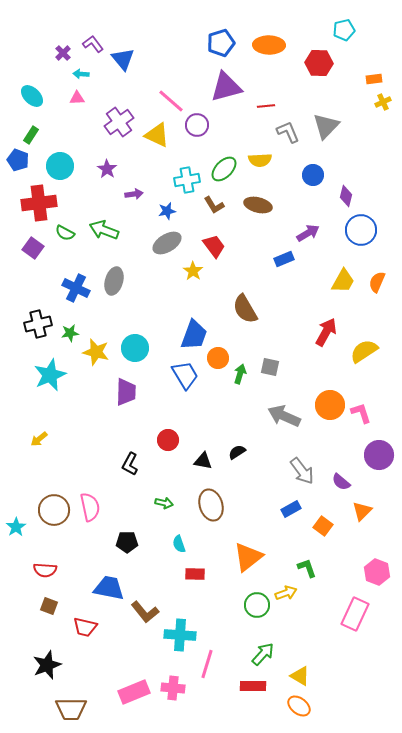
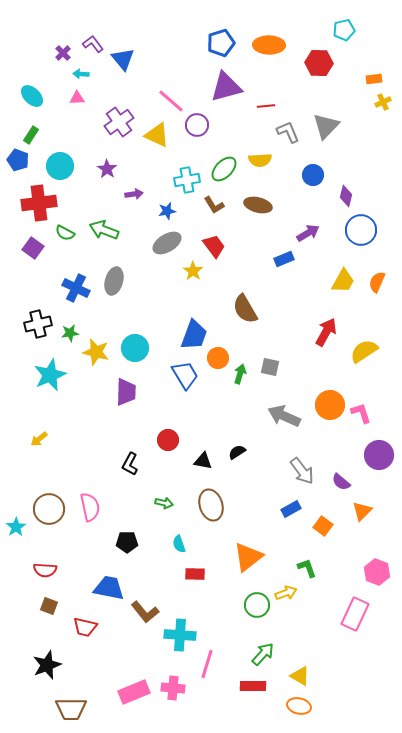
brown circle at (54, 510): moved 5 px left, 1 px up
orange ellipse at (299, 706): rotated 25 degrees counterclockwise
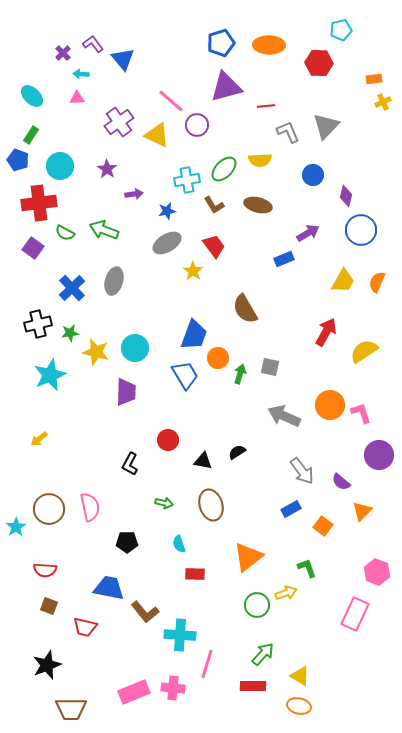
cyan pentagon at (344, 30): moved 3 px left
blue cross at (76, 288): moved 4 px left; rotated 20 degrees clockwise
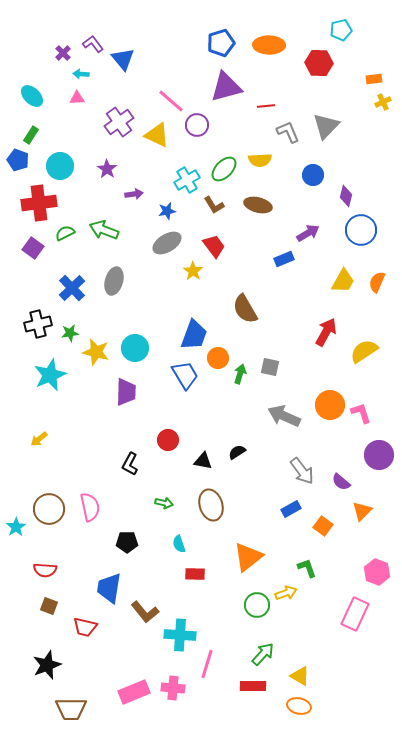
cyan cross at (187, 180): rotated 20 degrees counterclockwise
green semicircle at (65, 233): rotated 126 degrees clockwise
blue trapezoid at (109, 588): rotated 92 degrees counterclockwise
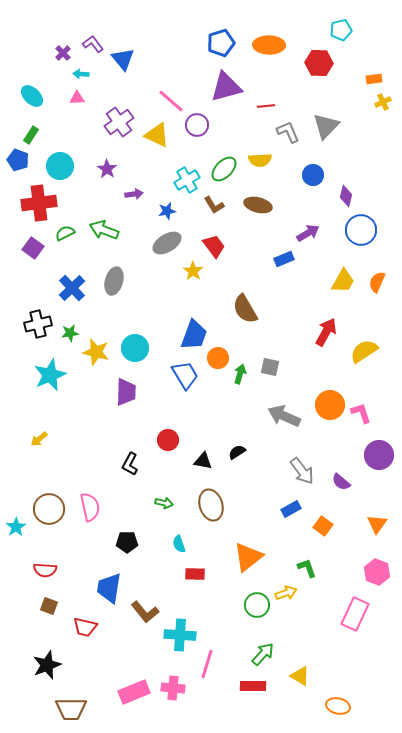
orange triangle at (362, 511): moved 15 px right, 13 px down; rotated 10 degrees counterclockwise
orange ellipse at (299, 706): moved 39 px right
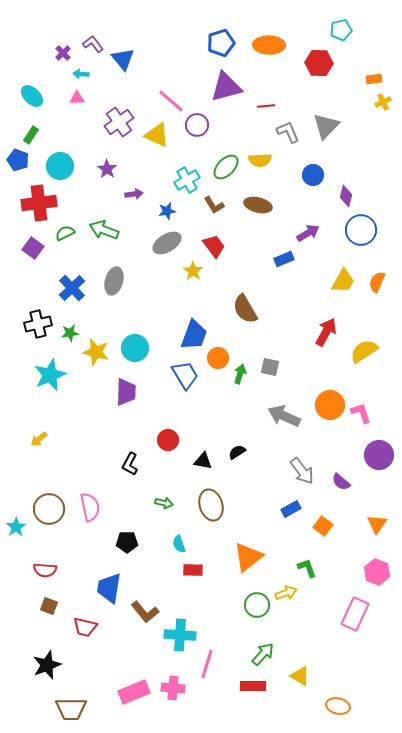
green ellipse at (224, 169): moved 2 px right, 2 px up
red rectangle at (195, 574): moved 2 px left, 4 px up
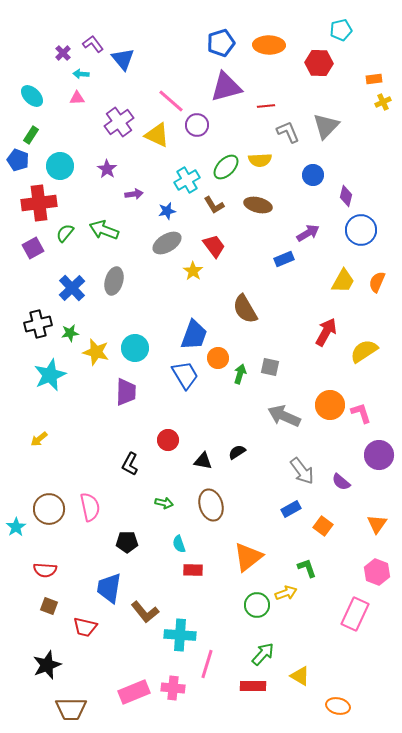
green semicircle at (65, 233): rotated 24 degrees counterclockwise
purple square at (33, 248): rotated 25 degrees clockwise
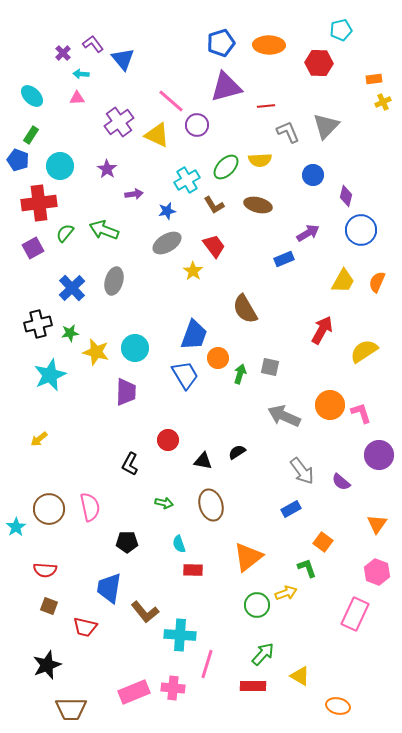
red arrow at (326, 332): moved 4 px left, 2 px up
orange square at (323, 526): moved 16 px down
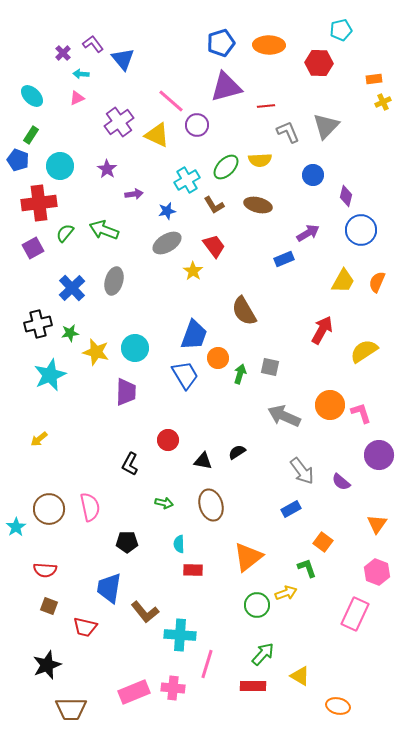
pink triangle at (77, 98): rotated 21 degrees counterclockwise
brown semicircle at (245, 309): moved 1 px left, 2 px down
cyan semicircle at (179, 544): rotated 18 degrees clockwise
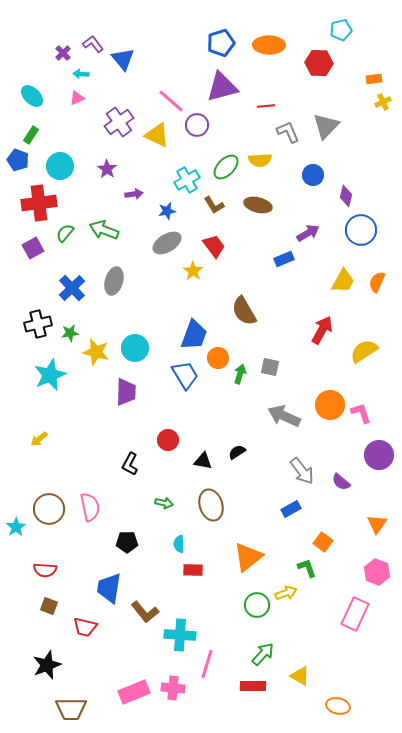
purple triangle at (226, 87): moved 4 px left
